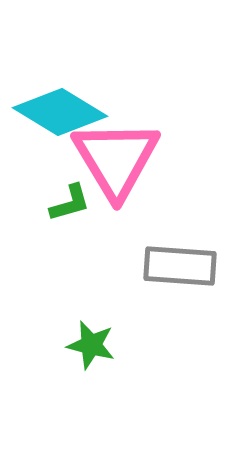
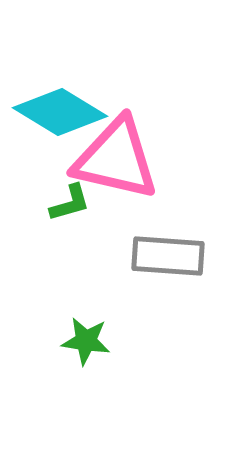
pink triangle: rotated 46 degrees counterclockwise
gray rectangle: moved 12 px left, 10 px up
green star: moved 5 px left, 4 px up; rotated 6 degrees counterclockwise
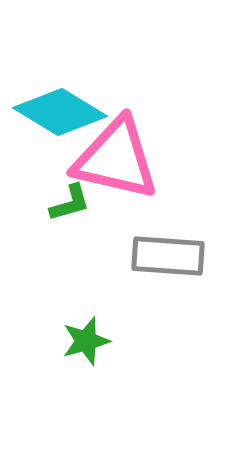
green star: rotated 24 degrees counterclockwise
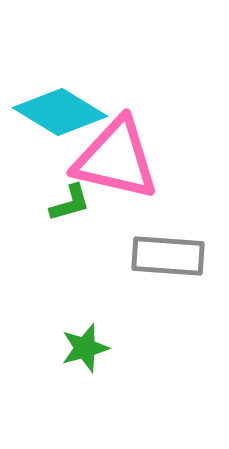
green star: moved 1 px left, 7 px down
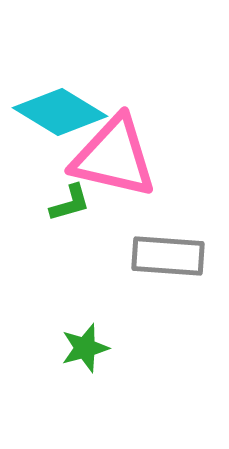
pink triangle: moved 2 px left, 2 px up
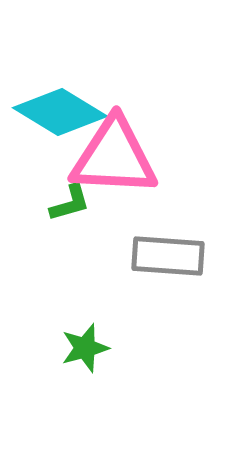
pink triangle: rotated 10 degrees counterclockwise
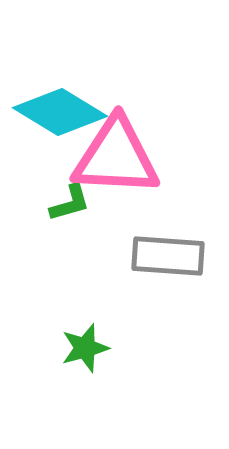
pink triangle: moved 2 px right
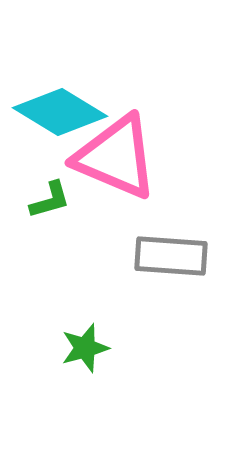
pink triangle: rotated 20 degrees clockwise
green L-shape: moved 20 px left, 3 px up
gray rectangle: moved 3 px right
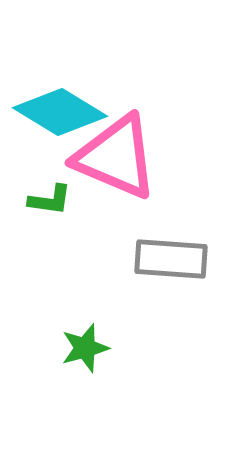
green L-shape: rotated 24 degrees clockwise
gray rectangle: moved 3 px down
